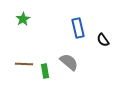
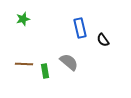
green star: rotated 16 degrees clockwise
blue rectangle: moved 2 px right
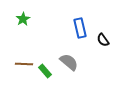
green star: rotated 16 degrees counterclockwise
green rectangle: rotated 32 degrees counterclockwise
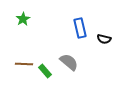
black semicircle: moved 1 px right, 1 px up; rotated 40 degrees counterclockwise
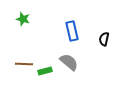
green star: rotated 24 degrees counterclockwise
blue rectangle: moved 8 px left, 3 px down
black semicircle: rotated 88 degrees clockwise
green rectangle: rotated 64 degrees counterclockwise
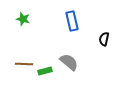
blue rectangle: moved 10 px up
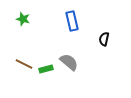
brown line: rotated 24 degrees clockwise
green rectangle: moved 1 px right, 2 px up
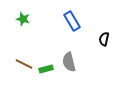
blue rectangle: rotated 18 degrees counterclockwise
gray semicircle: rotated 144 degrees counterclockwise
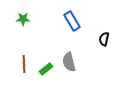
green star: rotated 16 degrees counterclockwise
brown line: rotated 60 degrees clockwise
green rectangle: rotated 24 degrees counterclockwise
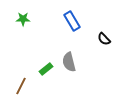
black semicircle: rotated 56 degrees counterclockwise
brown line: moved 3 px left, 22 px down; rotated 30 degrees clockwise
